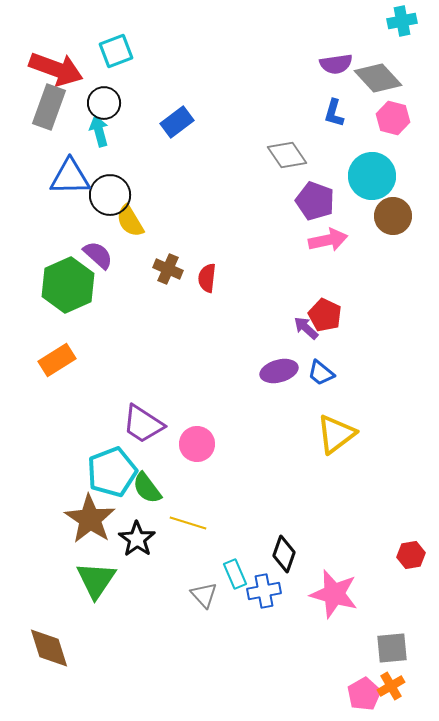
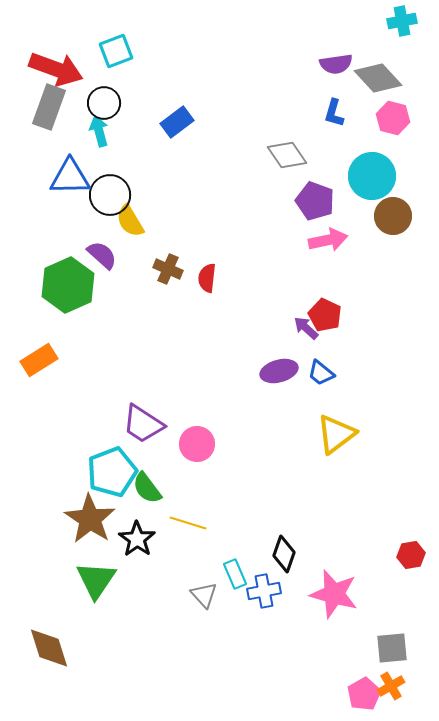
purple semicircle at (98, 255): moved 4 px right
orange rectangle at (57, 360): moved 18 px left
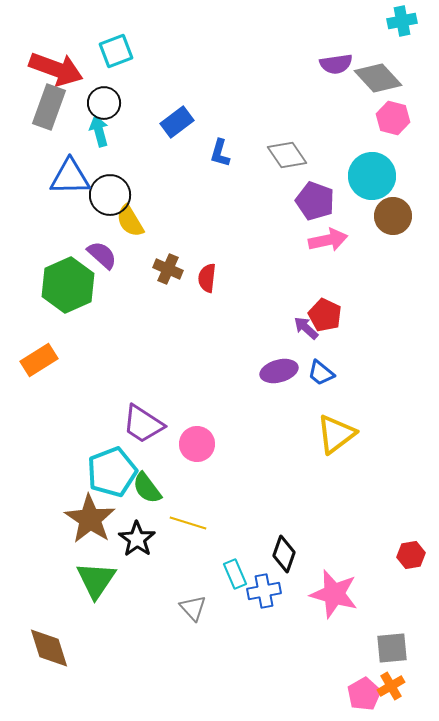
blue L-shape at (334, 113): moved 114 px left, 40 px down
gray triangle at (204, 595): moved 11 px left, 13 px down
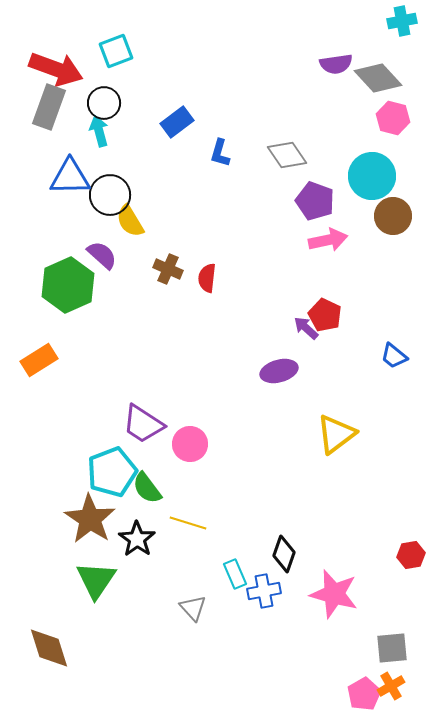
blue trapezoid at (321, 373): moved 73 px right, 17 px up
pink circle at (197, 444): moved 7 px left
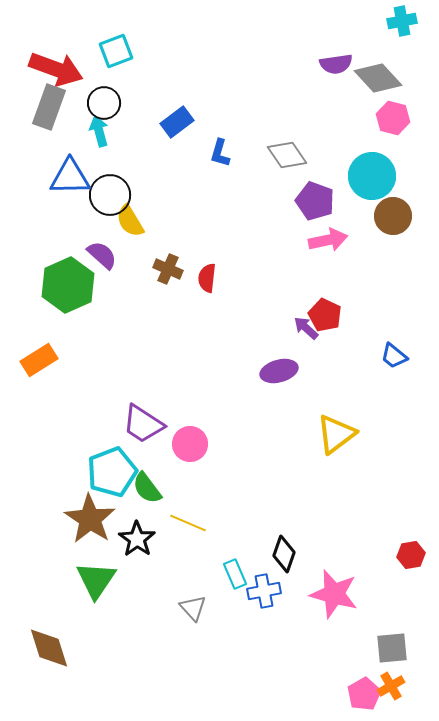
yellow line at (188, 523): rotated 6 degrees clockwise
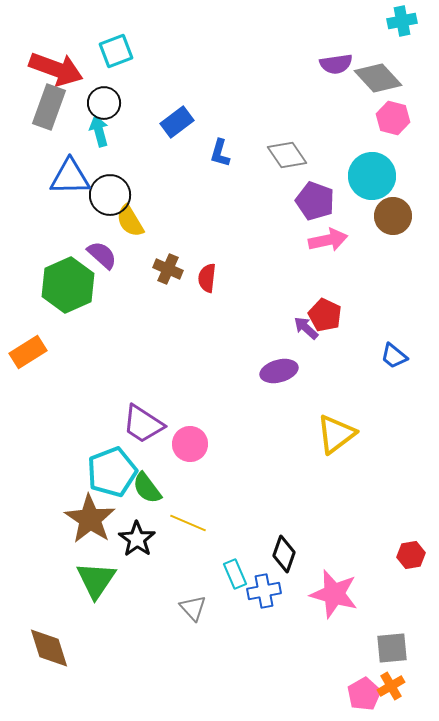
orange rectangle at (39, 360): moved 11 px left, 8 px up
